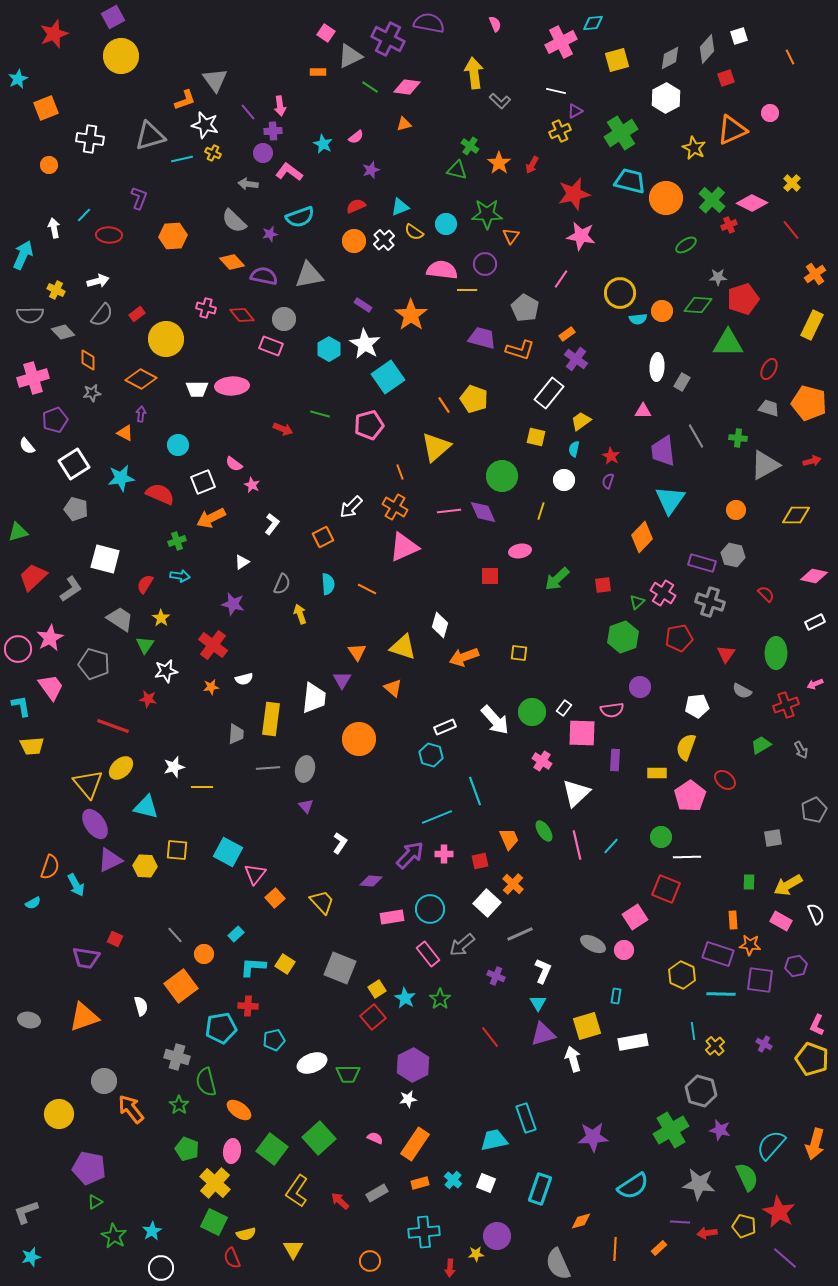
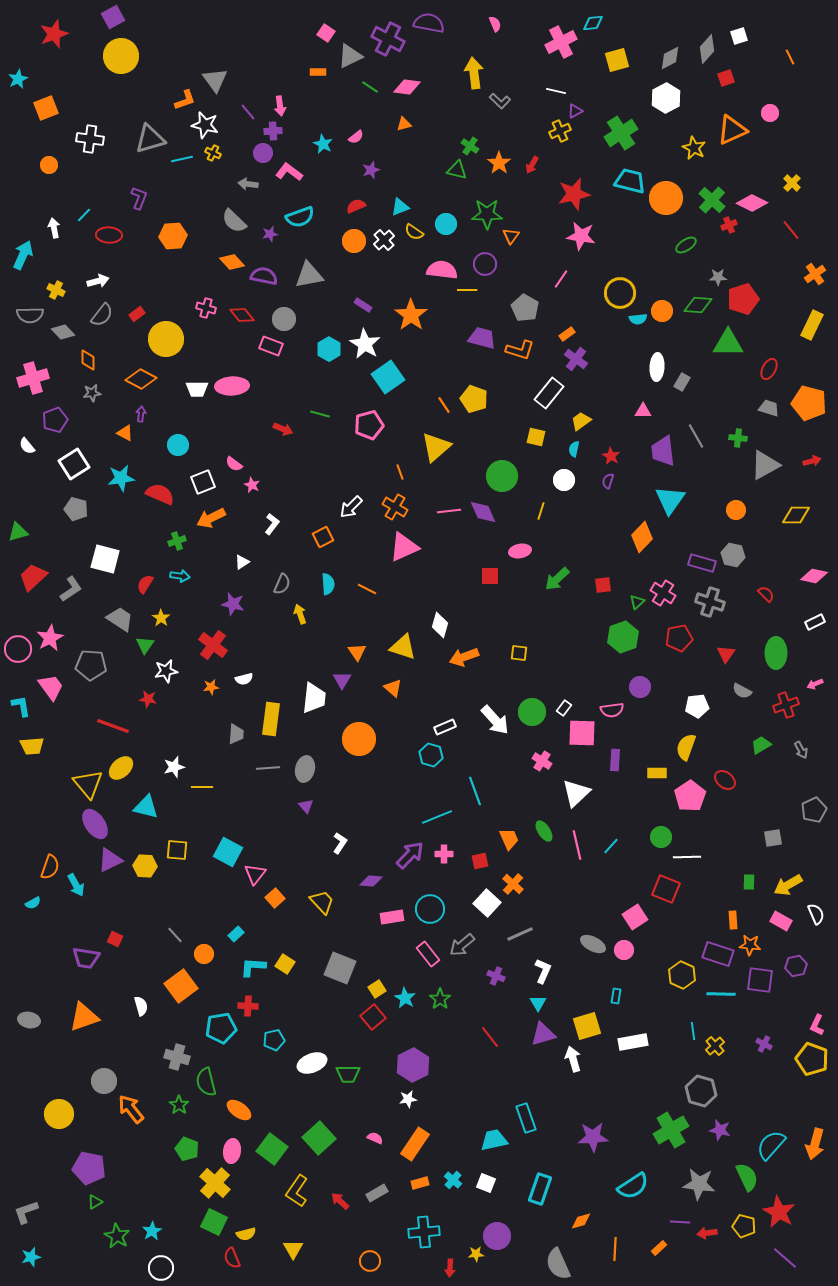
gray triangle at (150, 136): moved 3 px down
gray pentagon at (94, 664): moved 3 px left, 1 px down; rotated 12 degrees counterclockwise
green star at (114, 1236): moved 3 px right
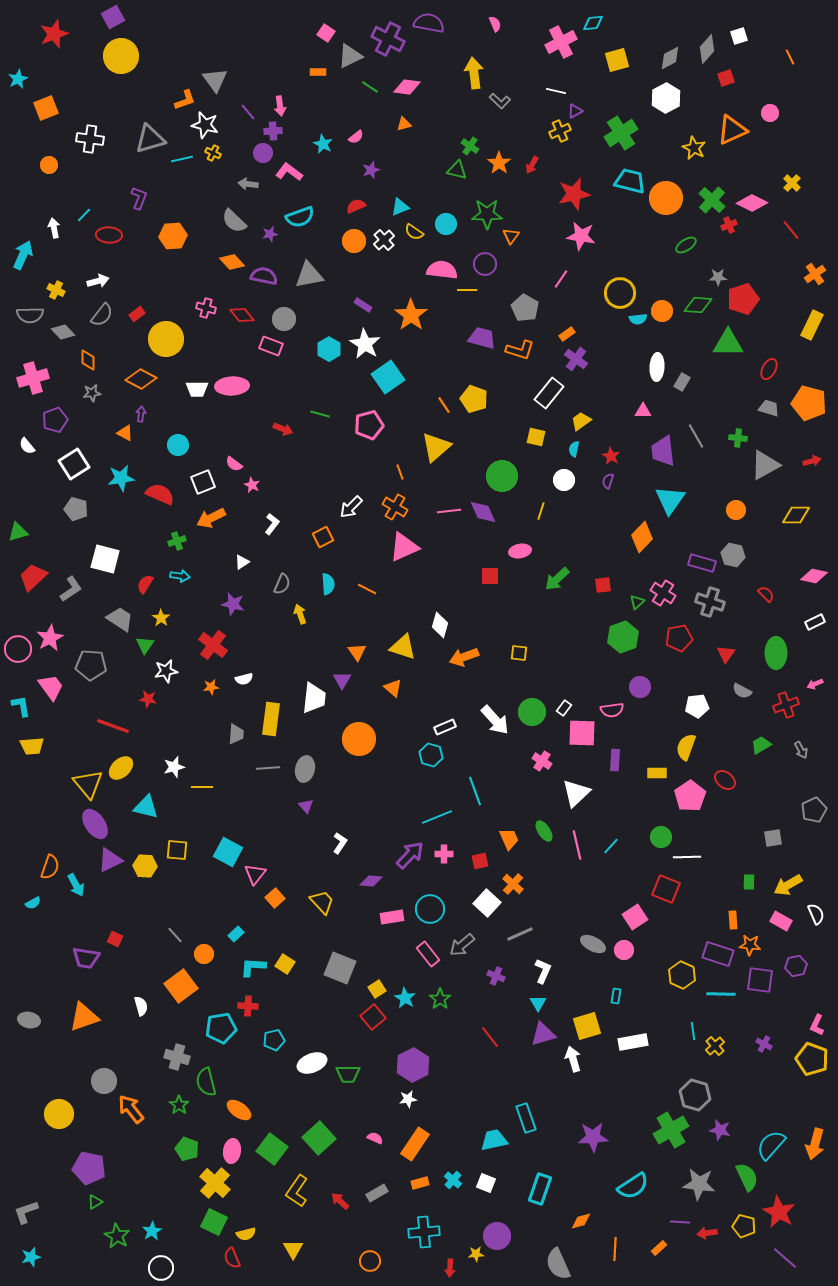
gray hexagon at (701, 1091): moved 6 px left, 4 px down
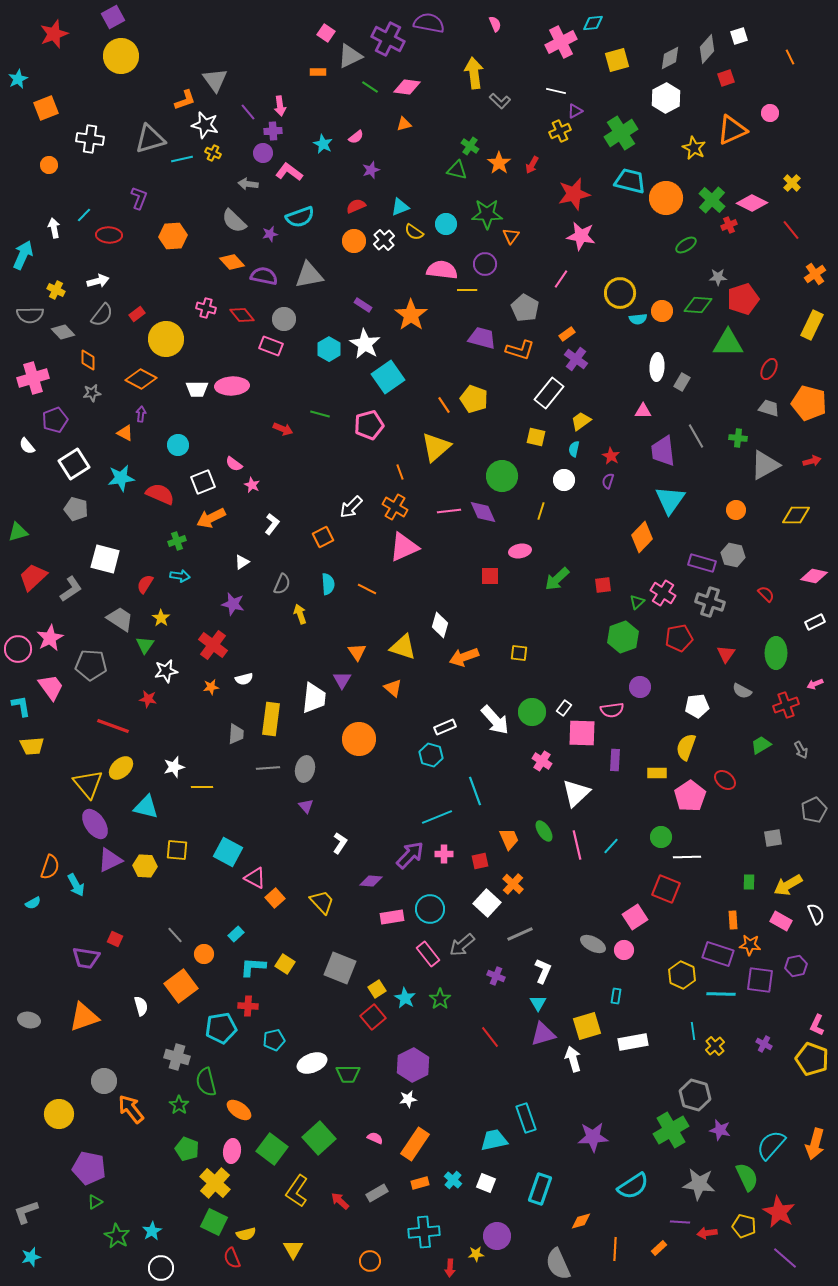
pink triangle at (255, 874): moved 4 px down; rotated 40 degrees counterclockwise
